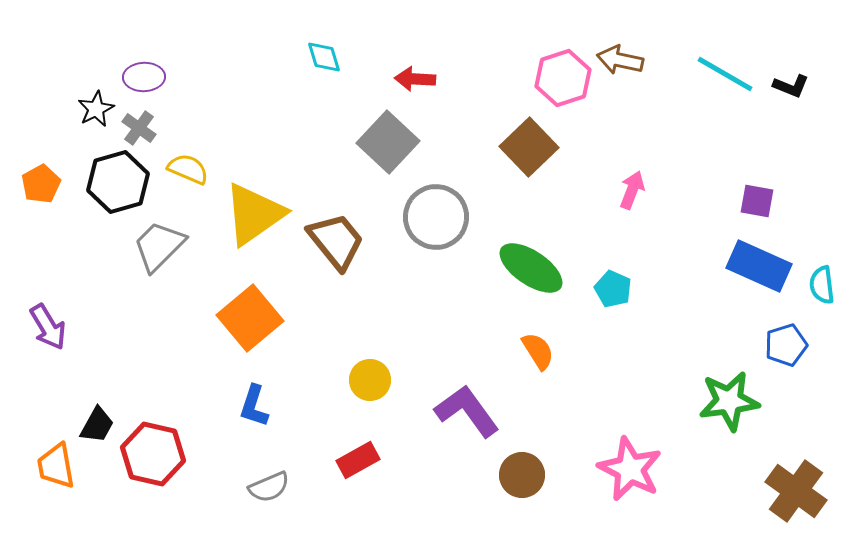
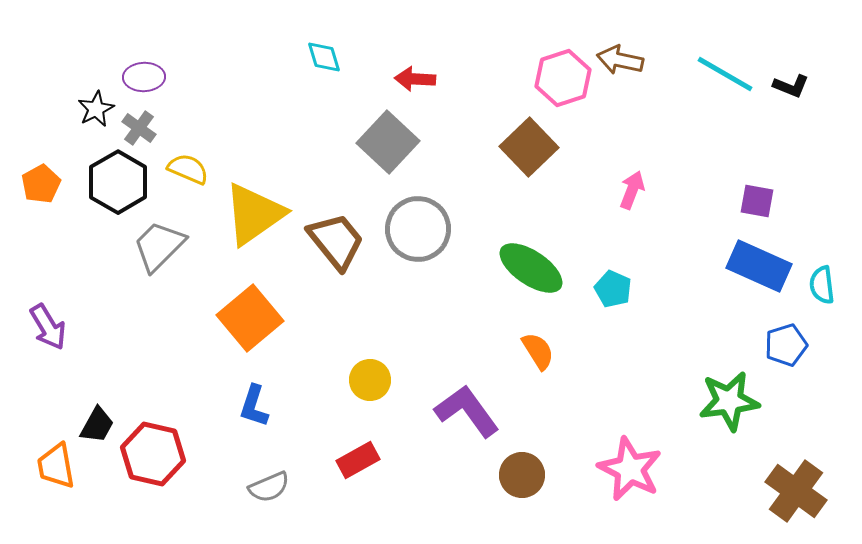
black hexagon: rotated 14 degrees counterclockwise
gray circle: moved 18 px left, 12 px down
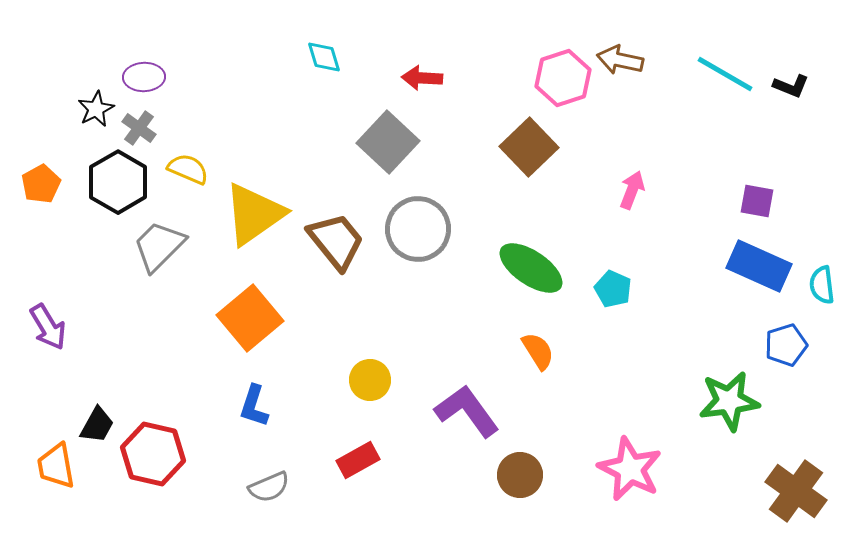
red arrow: moved 7 px right, 1 px up
brown circle: moved 2 px left
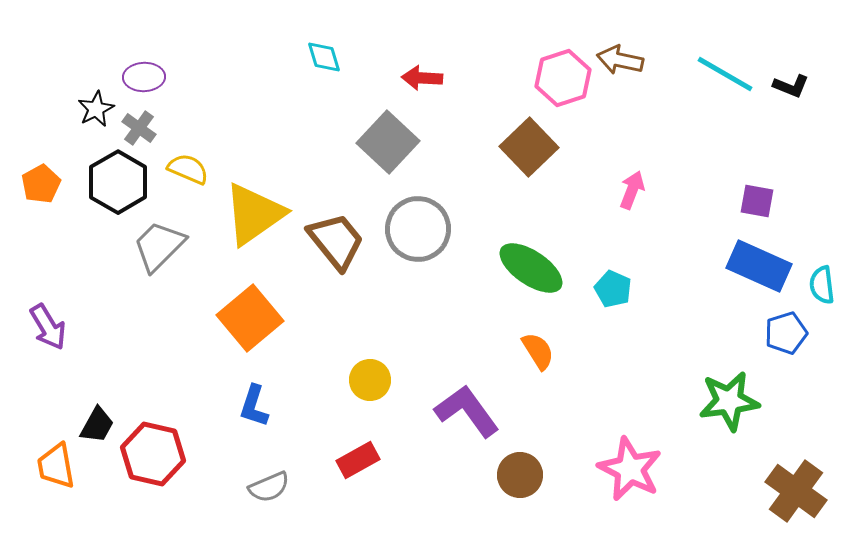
blue pentagon: moved 12 px up
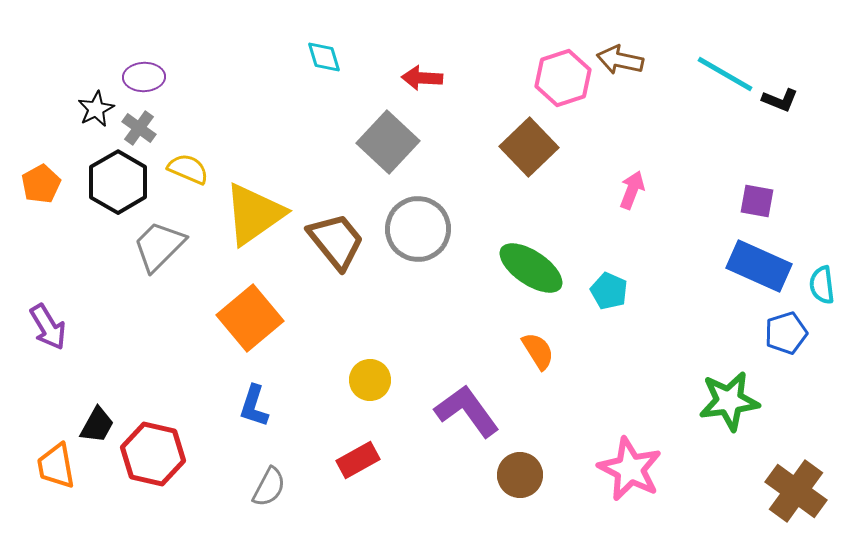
black L-shape: moved 11 px left, 14 px down
cyan pentagon: moved 4 px left, 2 px down
gray semicircle: rotated 39 degrees counterclockwise
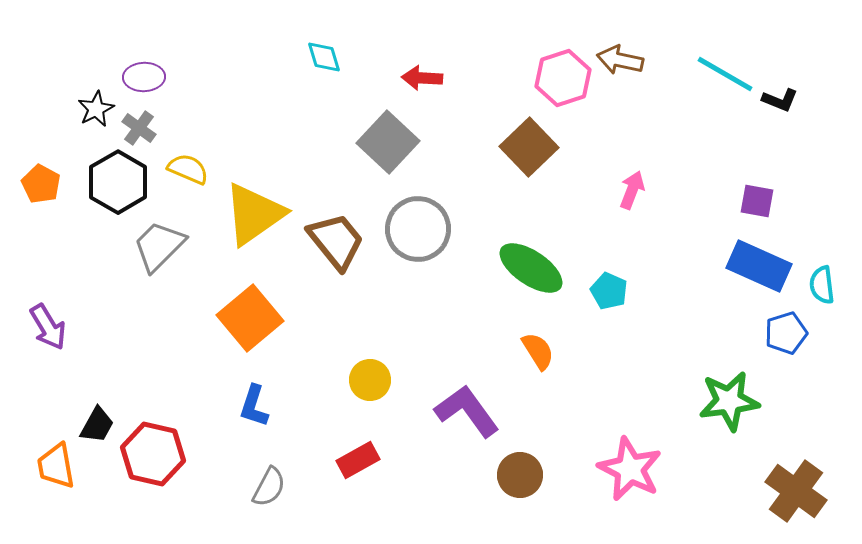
orange pentagon: rotated 15 degrees counterclockwise
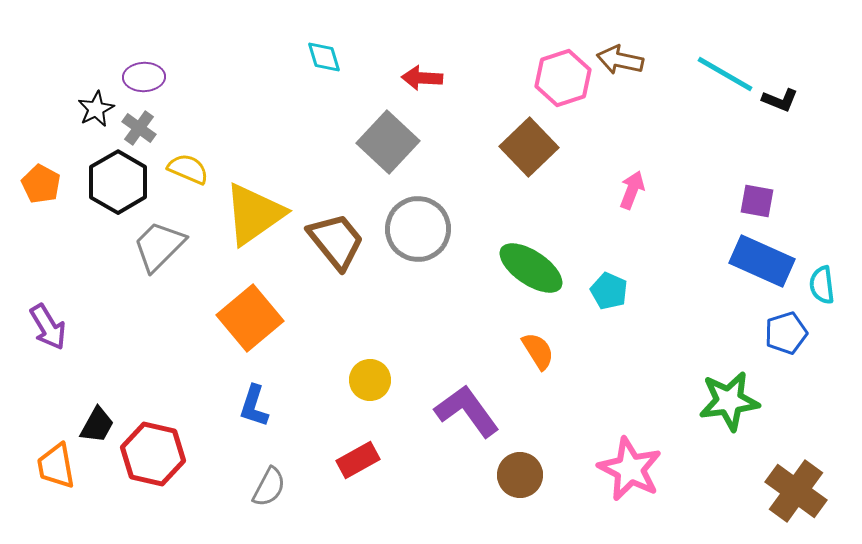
blue rectangle: moved 3 px right, 5 px up
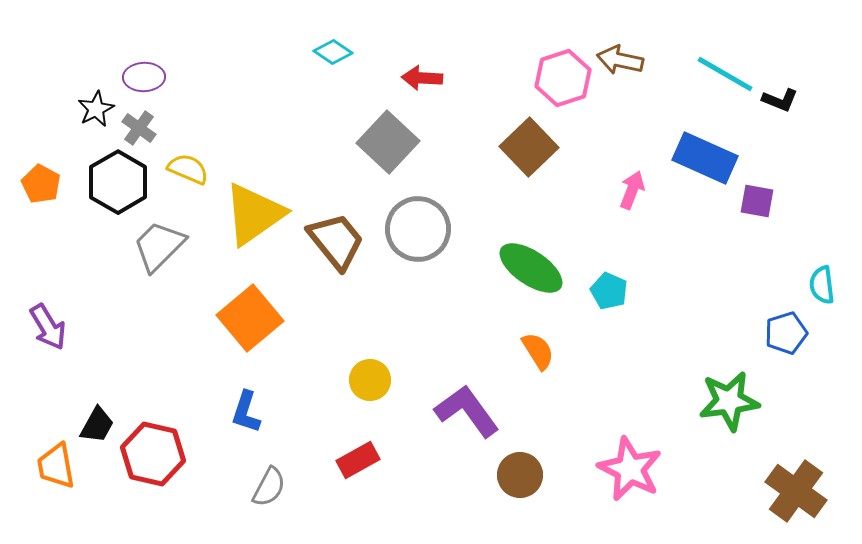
cyan diamond: moved 9 px right, 5 px up; rotated 39 degrees counterclockwise
blue rectangle: moved 57 px left, 103 px up
blue L-shape: moved 8 px left, 6 px down
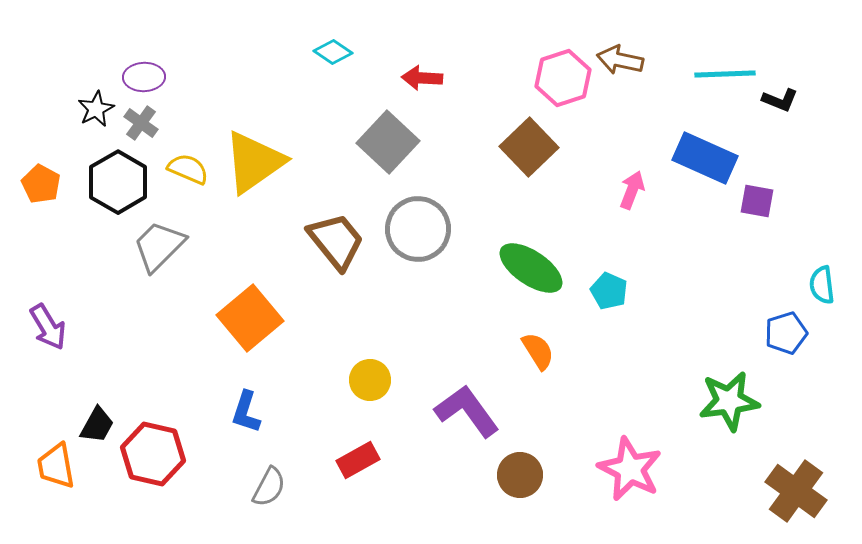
cyan line: rotated 32 degrees counterclockwise
gray cross: moved 2 px right, 5 px up
yellow triangle: moved 52 px up
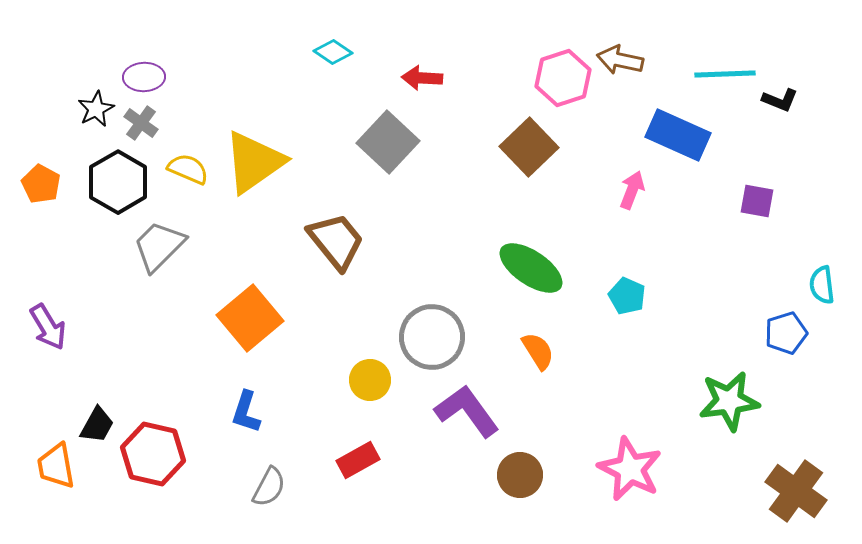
blue rectangle: moved 27 px left, 23 px up
gray circle: moved 14 px right, 108 px down
cyan pentagon: moved 18 px right, 5 px down
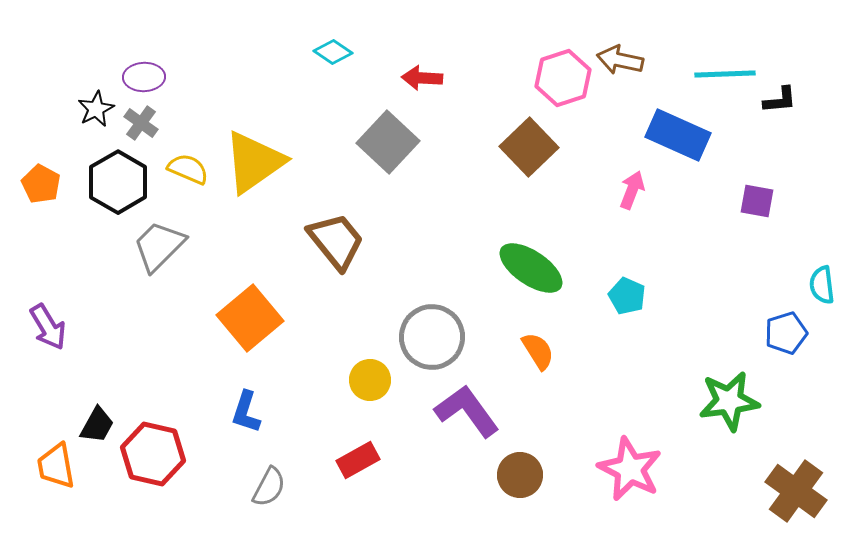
black L-shape: rotated 27 degrees counterclockwise
